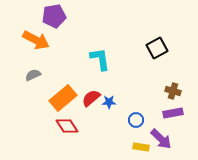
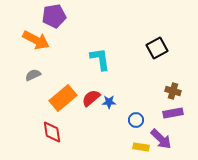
red diamond: moved 15 px left, 6 px down; rotated 25 degrees clockwise
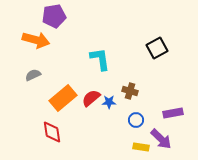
orange arrow: rotated 12 degrees counterclockwise
brown cross: moved 43 px left
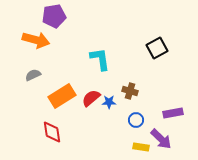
orange rectangle: moved 1 px left, 2 px up; rotated 8 degrees clockwise
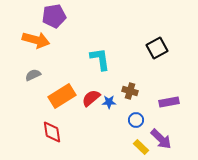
purple rectangle: moved 4 px left, 11 px up
yellow rectangle: rotated 35 degrees clockwise
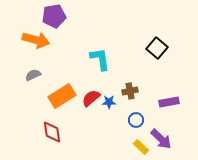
black square: rotated 20 degrees counterclockwise
brown cross: rotated 28 degrees counterclockwise
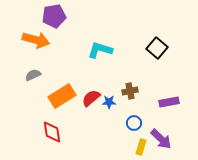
cyan L-shape: moved 9 px up; rotated 65 degrees counterclockwise
blue circle: moved 2 px left, 3 px down
yellow rectangle: rotated 63 degrees clockwise
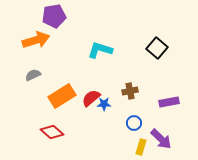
orange arrow: rotated 32 degrees counterclockwise
blue star: moved 5 px left, 2 px down
red diamond: rotated 40 degrees counterclockwise
